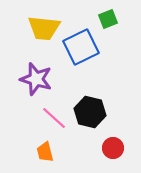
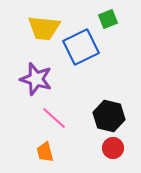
black hexagon: moved 19 px right, 4 px down
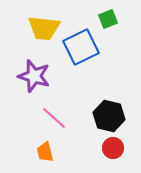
purple star: moved 2 px left, 3 px up
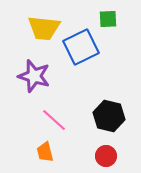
green square: rotated 18 degrees clockwise
pink line: moved 2 px down
red circle: moved 7 px left, 8 px down
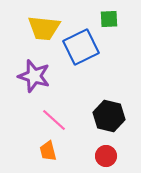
green square: moved 1 px right
orange trapezoid: moved 3 px right, 1 px up
